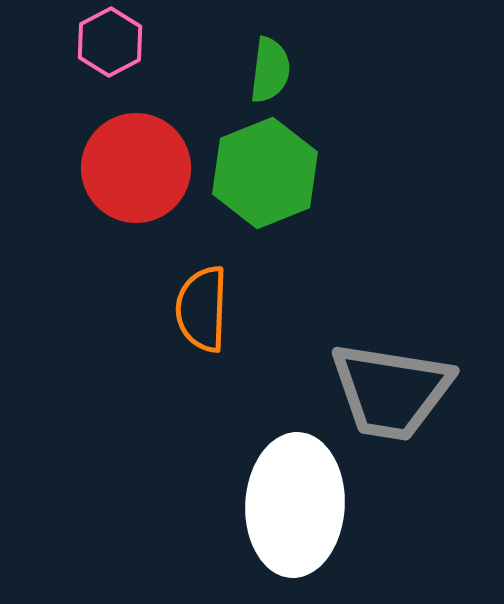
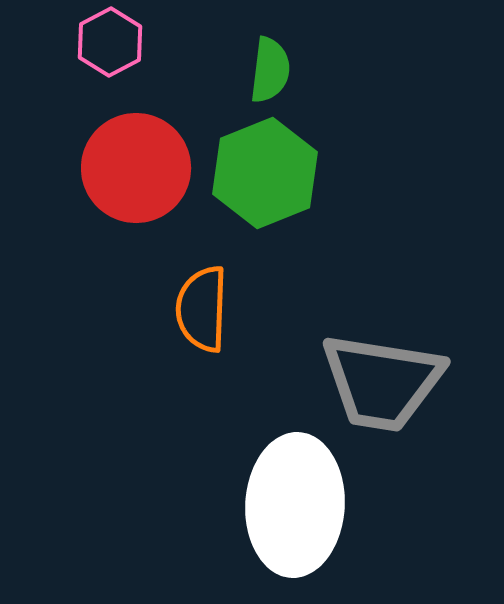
gray trapezoid: moved 9 px left, 9 px up
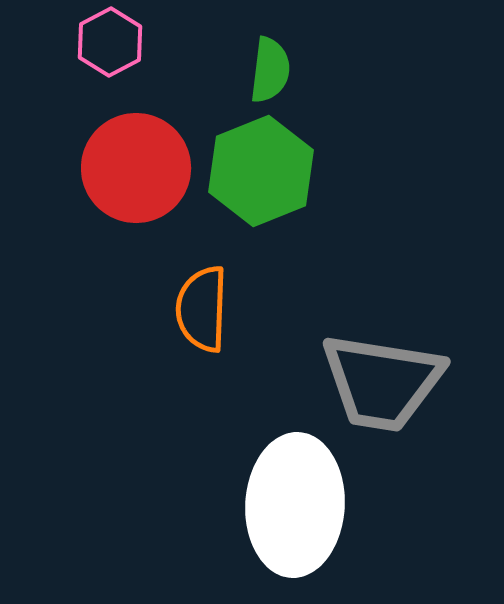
green hexagon: moved 4 px left, 2 px up
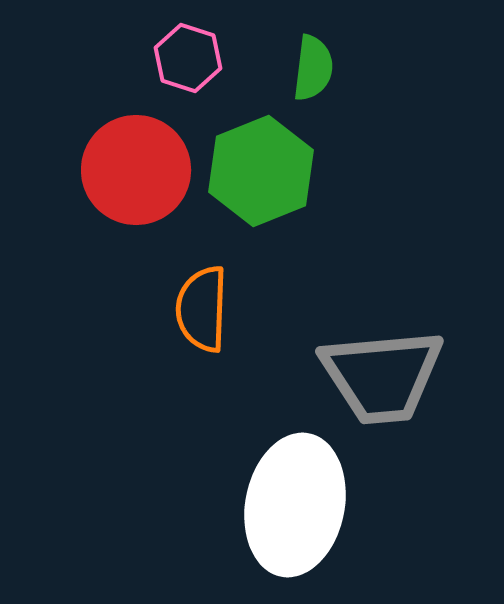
pink hexagon: moved 78 px right, 16 px down; rotated 14 degrees counterclockwise
green semicircle: moved 43 px right, 2 px up
red circle: moved 2 px down
gray trapezoid: moved 6 px up; rotated 14 degrees counterclockwise
white ellipse: rotated 8 degrees clockwise
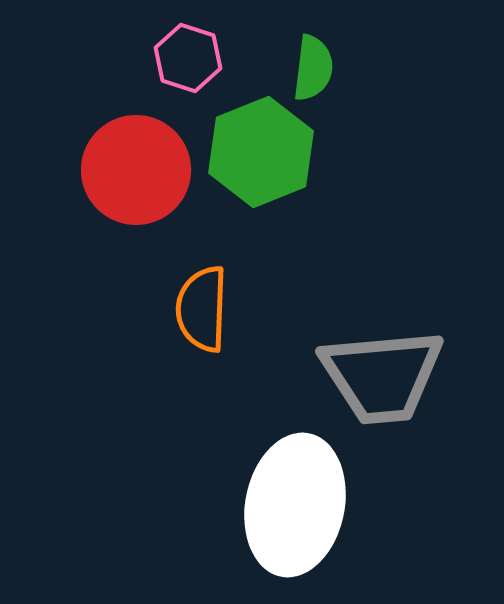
green hexagon: moved 19 px up
